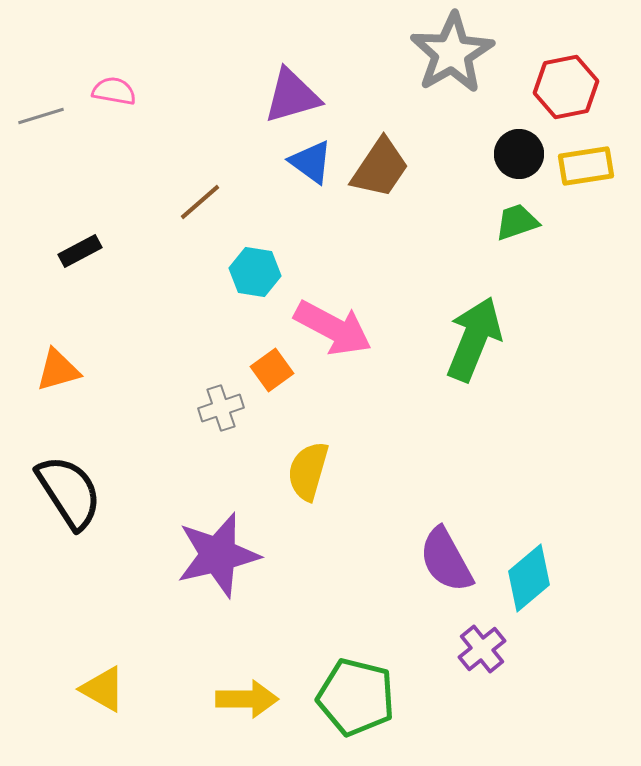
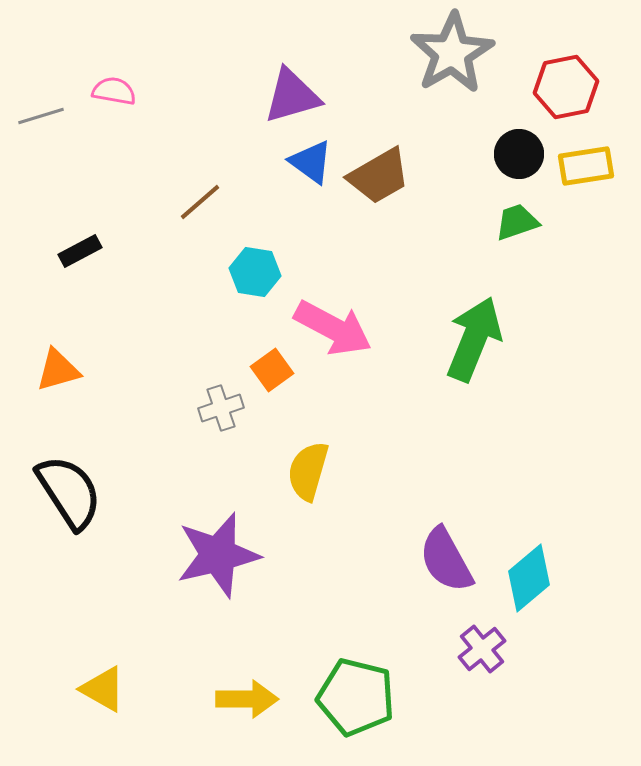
brown trapezoid: moved 1 px left, 8 px down; rotated 26 degrees clockwise
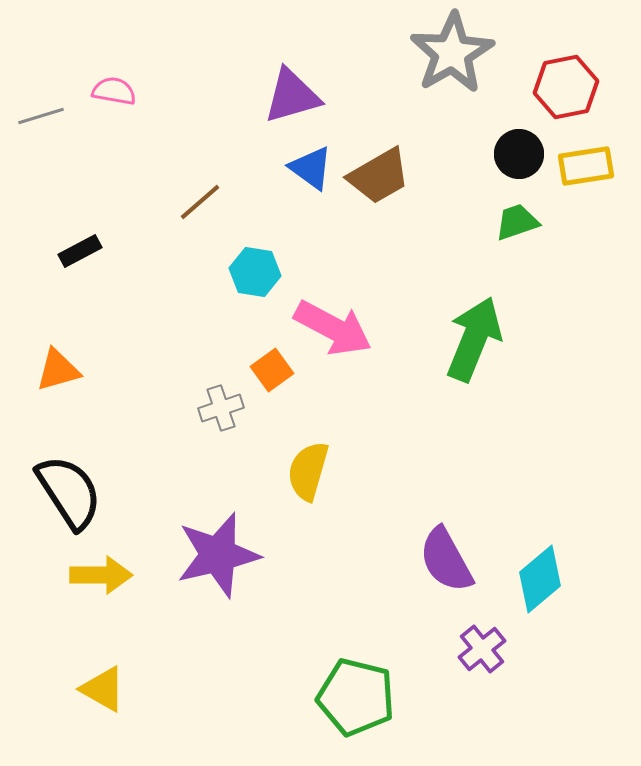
blue triangle: moved 6 px down
cyan diamond: moved 11 px right, 1 px down
yellow arrow: moved 146 px left, 124 px up
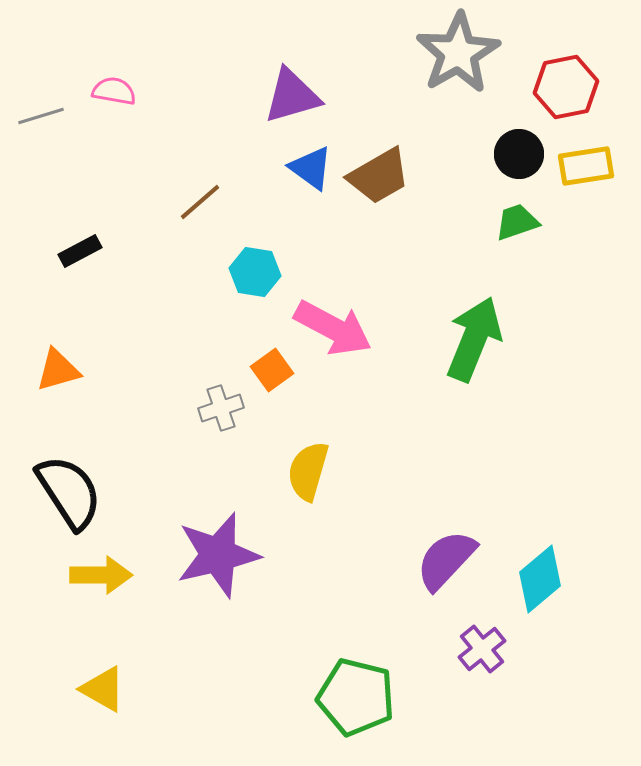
gray star: moved 6 px right
purple semicircle: rotated 72 degrees clockwise
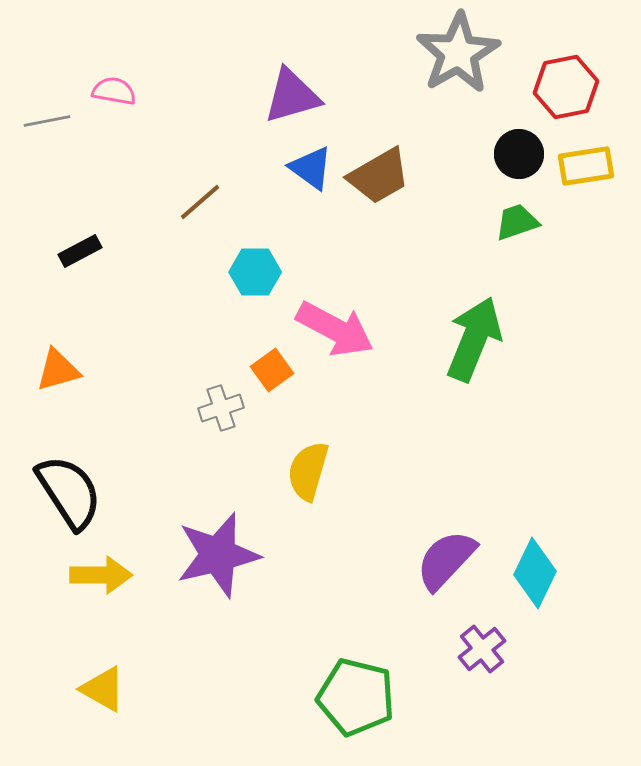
gray line: moved 6 px right, 5 px down; rotated 6 degrees clockwise
cyan hexagon: rotated 9 degrees counterclockwise
pink arrow: moved 2 px right, 1 px down
cyan diamond: moved 5 px left, 6 px up; rotated 24 degrees counterclockwise
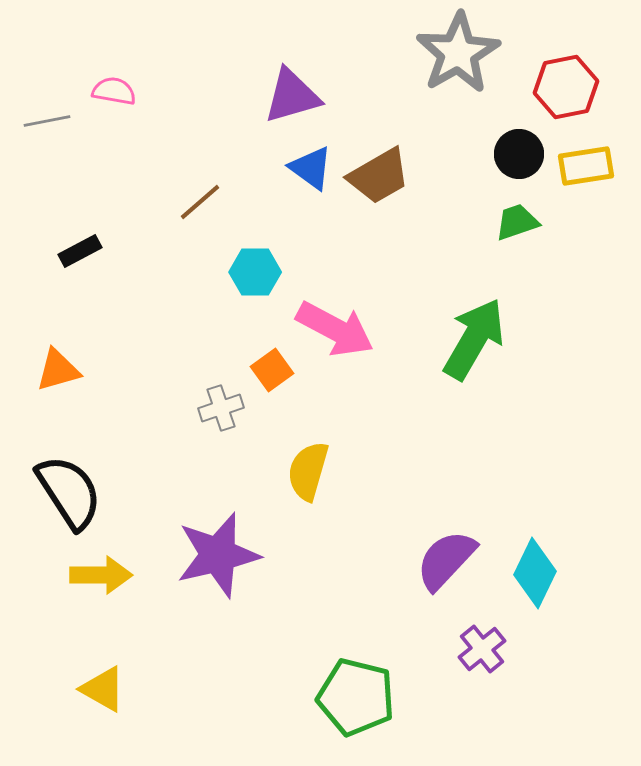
green arrow: rotated 8 degrees clockwise
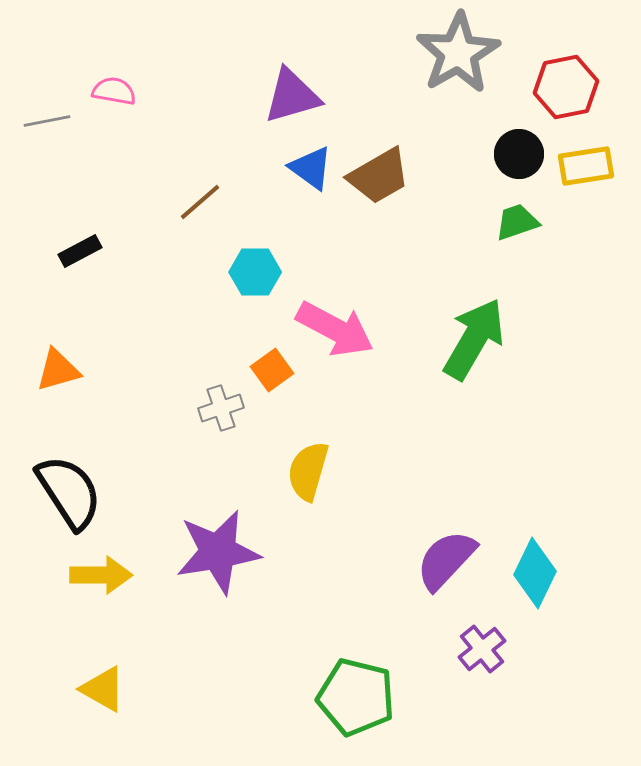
purple star: moved 3 px up; rotated 4 degrees clockwise
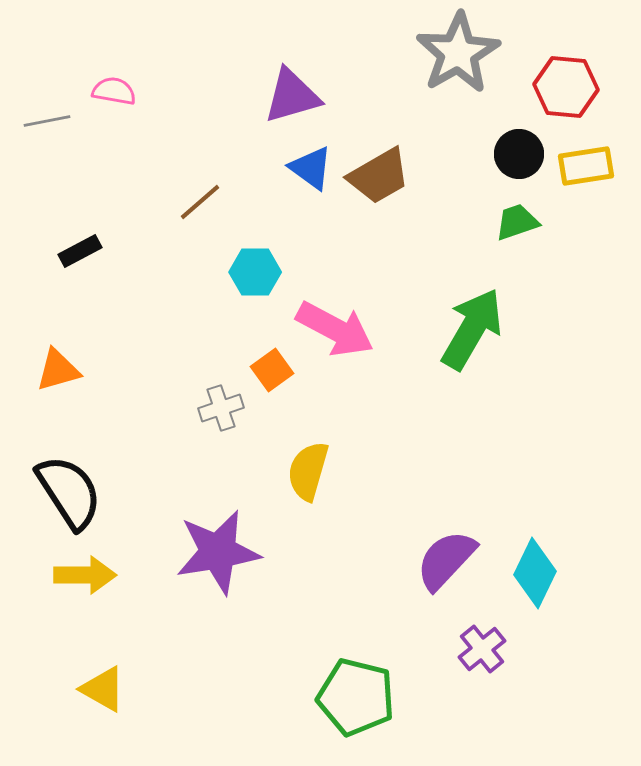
red hexagon: rotated 16 degrees clockwise
green arrow: moved 2 px left, 10 px up
yellow arrow: moved 16 px left
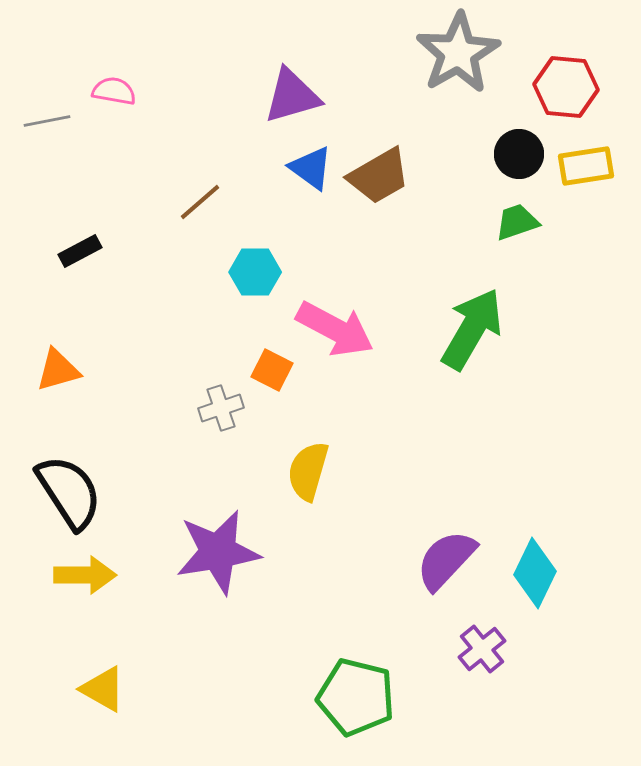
orange square: rotated 27 degrees counterclockwise
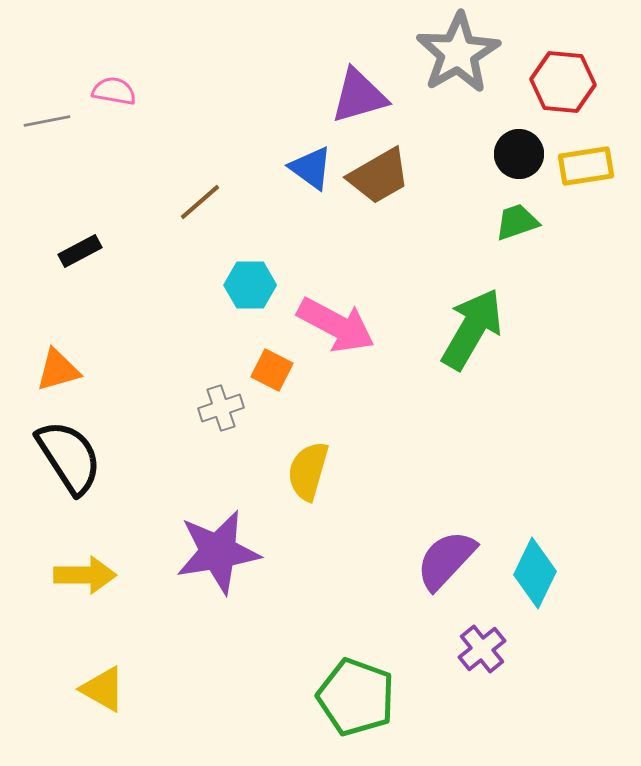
red hexagon: moved 3 px left, 5 px up
purple triangle: moved 67 px right
cyan hexagon: moved 5 px left, 13 px down
pink arrow: moved 1 px right, 4 px up
black semicircle: moved 35 px up
green pentagon: rotated 6 degrees clockwise
